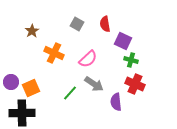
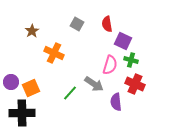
red semicircle: moved 2 px right
pink semicircle: moved 22 px right, 6 px down; rotated 30 degrees counterclockwise
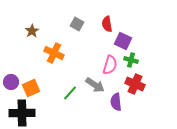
gray arrow: moved 1 px right, 1 px down
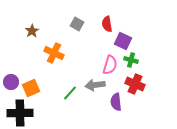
gray arrow: rotated 138 degrees clockwise
black cross: moved 2 px left
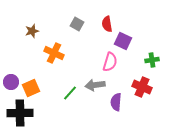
brown star: rotated 16 degrees clockwise
green cross: moved 21 px right; rotated 24 degrees counterclockwise
pink semicircle: moved 3 px up
red cross: moved 7 px right, 3 px down
purple semicircle: rotated 12 degrees clockwise
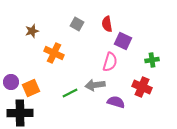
green line: rotated 21 degrees clockwise
purple semicircle: rotated 102 degrees clockwise
